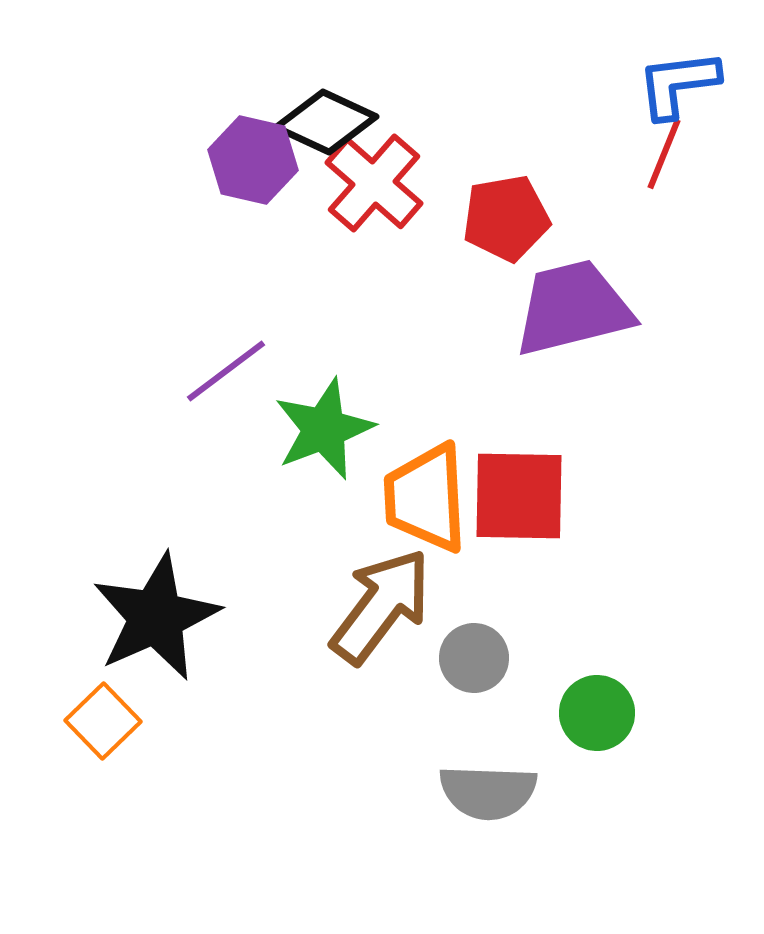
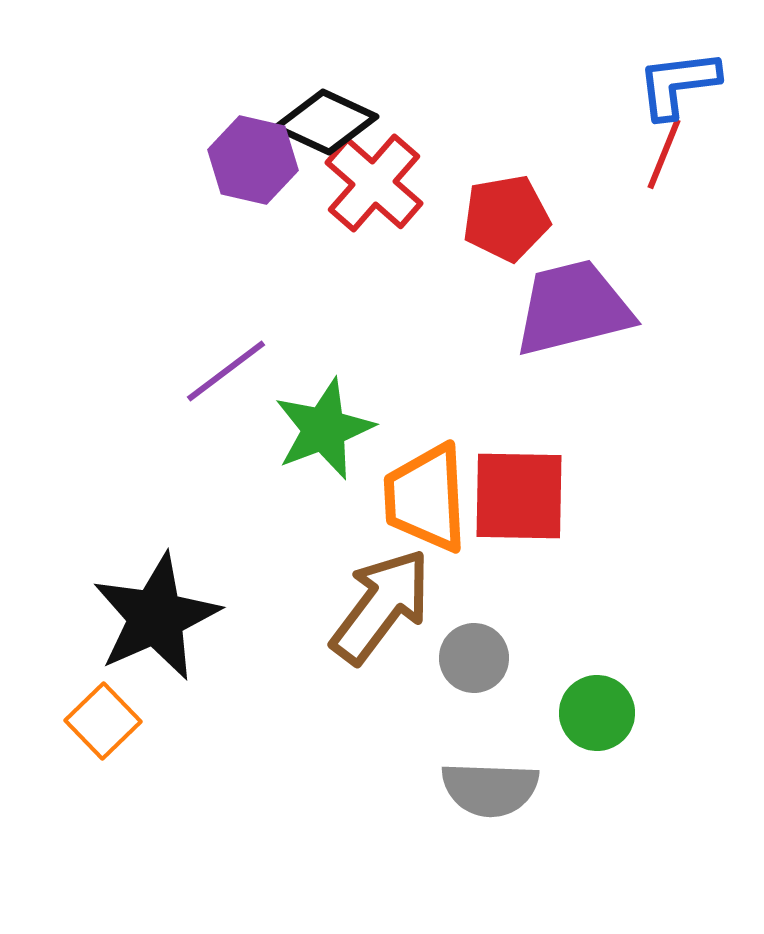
gray semicircle: moved 2 px right, 3 px up
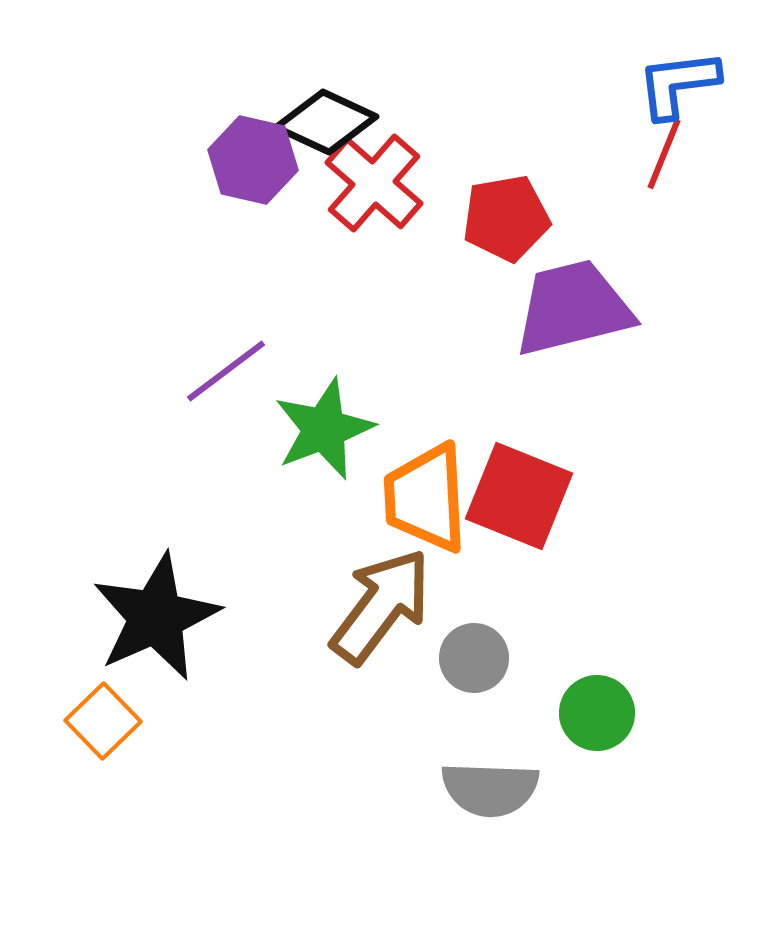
red square: rotated 21 degrees clockwise
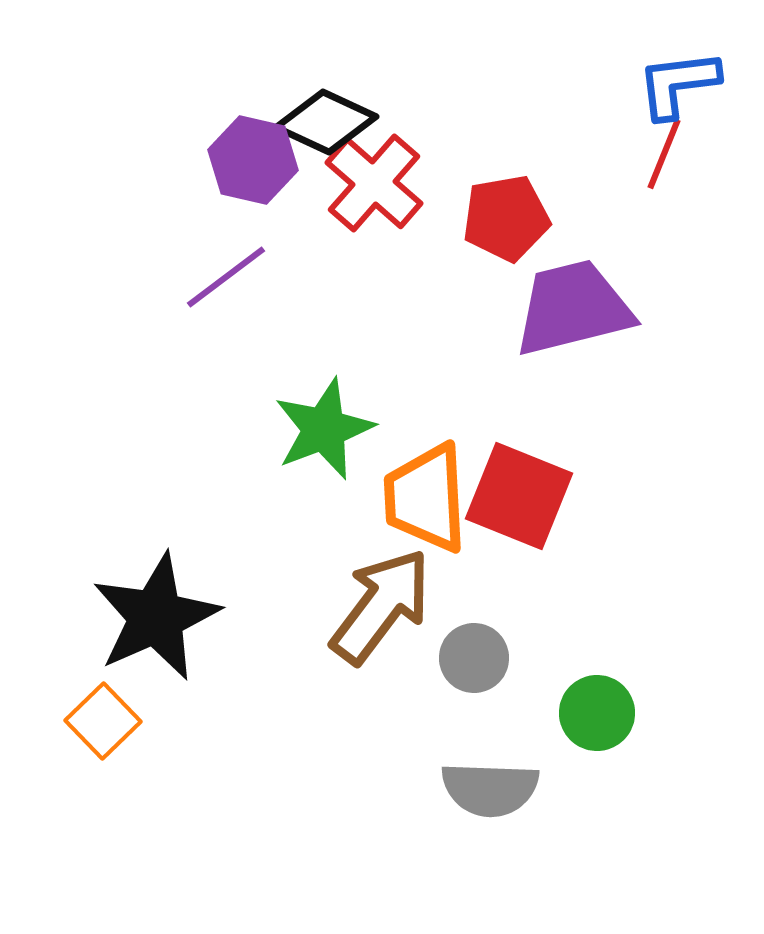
purple line: moved 94 px up
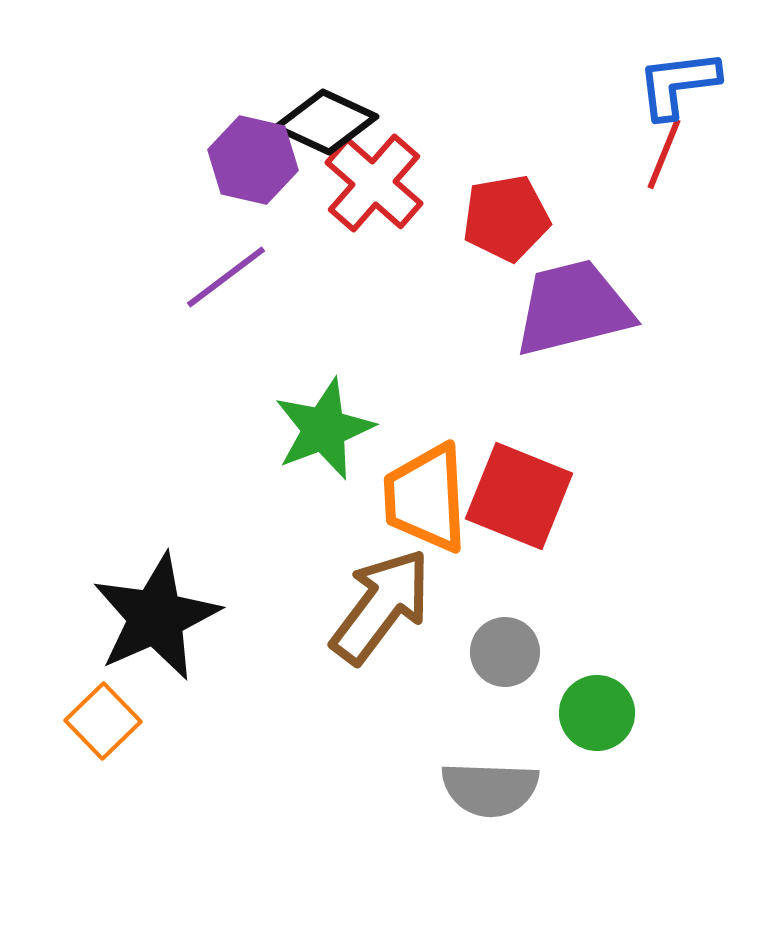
gray circle: moved 31 px right, 6 px up
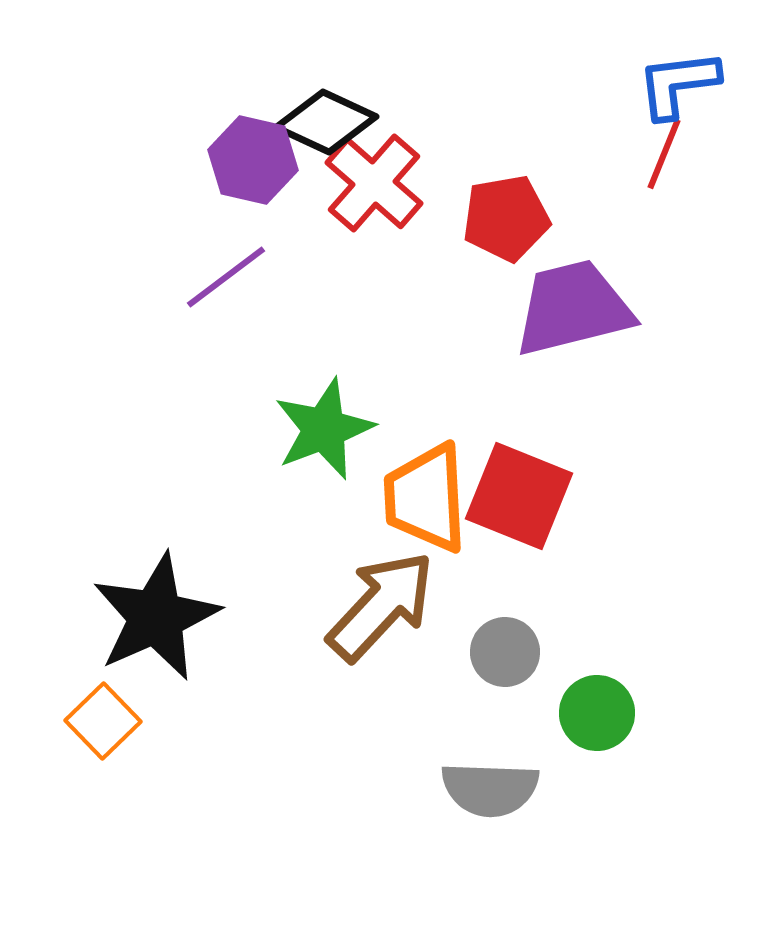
brown arrow: rotated 6 degrees clockwise
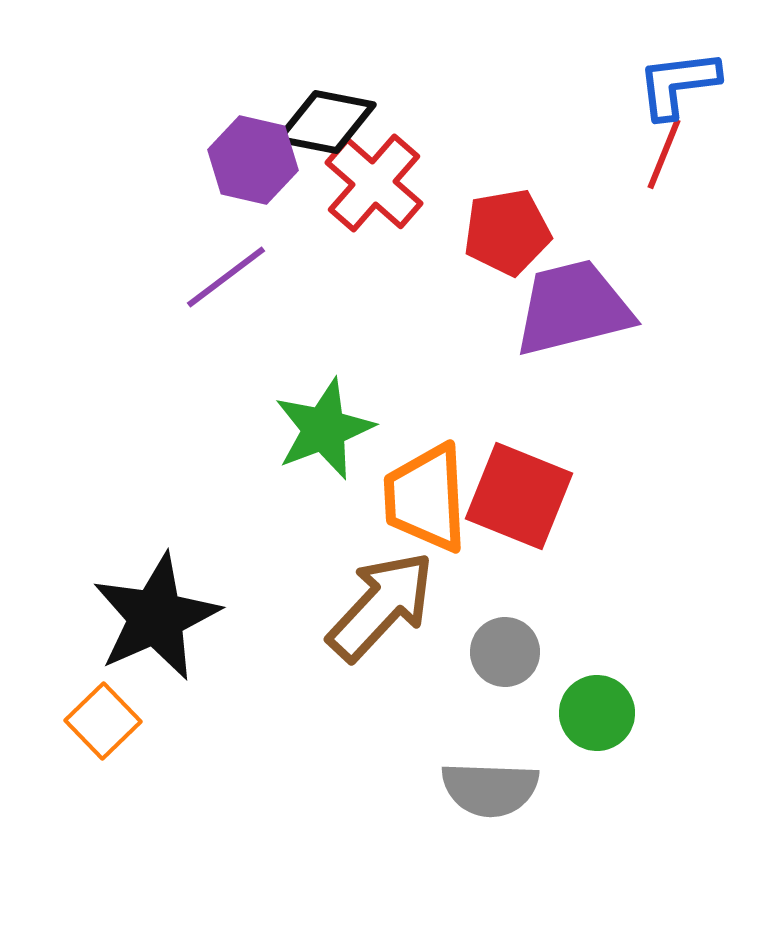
black diamond: rotated 14 degrees counterclockwise
red pentagon: moved 1 px right, 14 px down
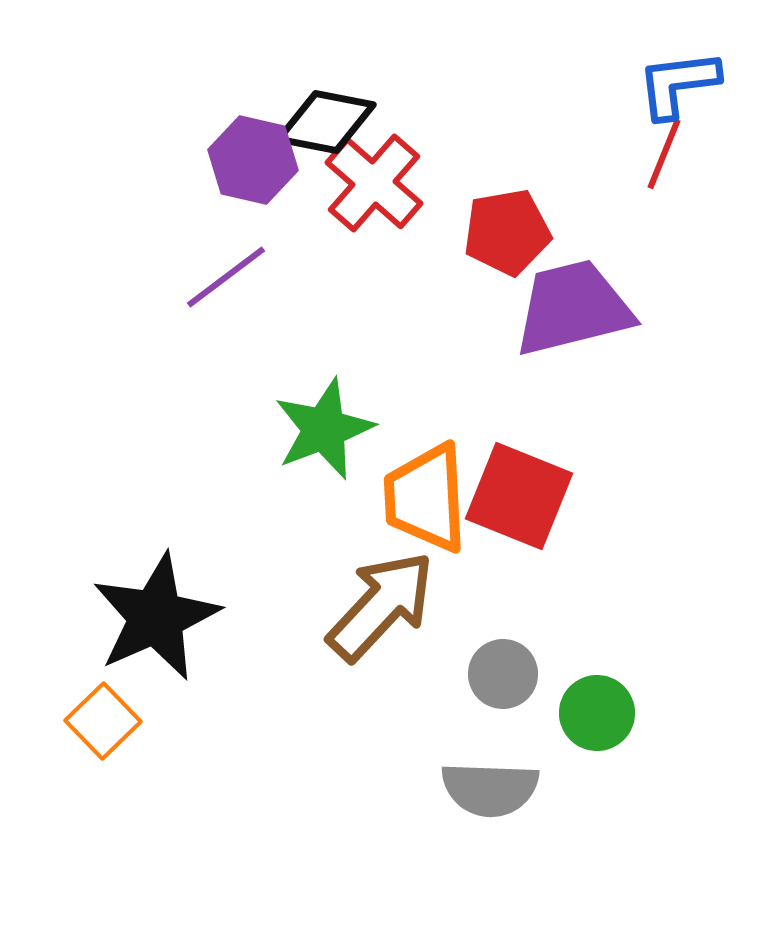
gray circle: moved 2 px left, 22 px down
